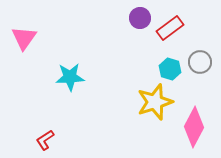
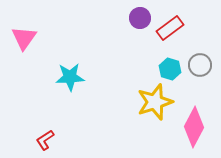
gray circle: moved 3 px down
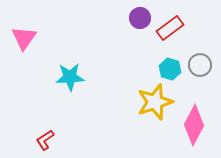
pink diamond: moved 2 px up
